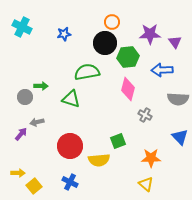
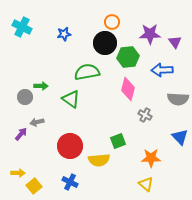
green triangle: rotated 18 degrees clockwise
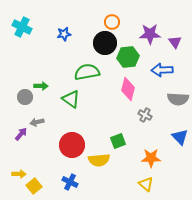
red circle: moved 2 px right, 1 px up
yellow arrow: moved 1 px right, 1 px down
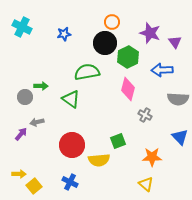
purple star: moved 1 px up; rotated 20 degrees clockwise
green hexagon: rotated 20 degrees counterclockwise
orange star: moved 1 px right, 1 px up
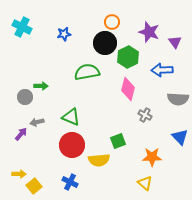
purple star: moved 1 px left, 1 px up
green triangle: moved 18 px down; rotated 12 degrees counterclockwise
yellow triangle: moved 1 px left, 1 px up
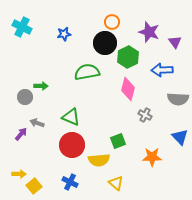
gray arrow: moved 1 px down; rotated 32 degrees clockwise
yellow triangle: moved 29 px left
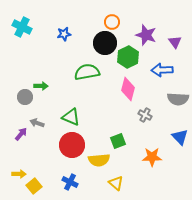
purple star: moved 3 px left, 3 px down
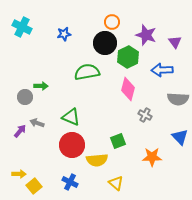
purple arrow: moved 1 px left, 3 px up
yellow semicircle: moved 2 px left
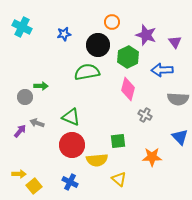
black circle: moved 7 px left, 2 px down
green square: rotated 14 degrees clockwise
yellow triangle: moved 3 px right, 4 px up
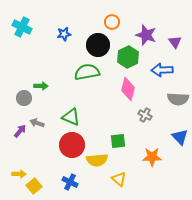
gray circle: moved 1 px left, 1 px down
